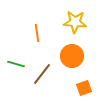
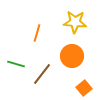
orange line: rotated 24 degrees clockwise
orange square: rotated 21 degrees counterclockwise
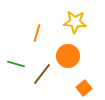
orange circle: moved 4 px left
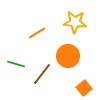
orange line: rotated 42 degrees clockwise
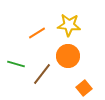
yellow star: moved 6 px left, 3 px down
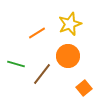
yellow star: moved 1 px right, 1 px up; rotated 25 degrees counterclockwise
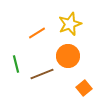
green line: rotated 60 degrees clockwise
brown line: rotated 30 degrees clockwise
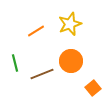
orange line: moved 1 px left, 2 px up
orange circle: moved 3 px right, 5 px down
green line: moved 1 px left, 1 px up
orange square: moved 9 px right
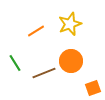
green line: rotated 18 degrees counterclockwise
brown line: moved 2 px right, 1 px up
orange square: rotated 21 degrees clockwise
